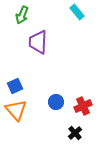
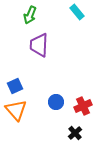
green arrow: moved 8 px right
purple trapezoid: moved 1 px right, 3 px down
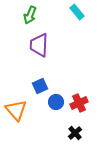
blue square: moved 25 px right
red cross: moved 4 px left, 3 px up
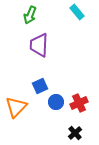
orange triangle: moved 3 px up; rotated 25 degrees clockwise
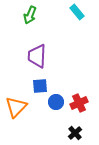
purple trapezoid: moved 2 px left, 11 px down
blue square: rotated 21 degrees clockwise
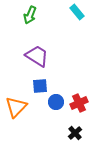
purple trapezoid: rotated 120 degrees clockwise
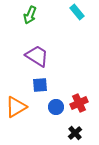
blue square: moved 1 px up
blue circle: moved 5 px down
orange triangle: rotated 15 degrees clockwise
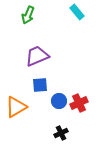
green arrow: moved 2 px left
purple trapezoid: rotated 55 degrees counterclockwise
blue circle: moved 3 px right, 6 px up
black cross: moved 14 px left; rotated 16 degrees clockwise
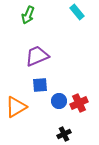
black cross: moved 3 px right, 1 px down
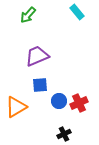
green arrow: rotated 18 degrees clockwise
